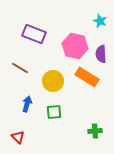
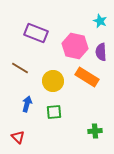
purple rectangle: moved 2 px right, 1 px up
purple semicircle: moved 2 px up
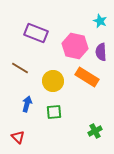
green cross: rotated 24 degrees counterclockwise
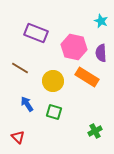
cyan star: moved 1 px right
pink hexagon: moved 1 px left, 1 px down
purple semicircle: moved 1 px down
blue arrow: rotated 49 degrees counterclockwise
green square: rotated 21 degrees clockwise
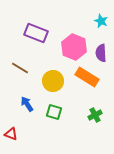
pink hexagon: rotated 10 degrees clockwise
green cross: moved 16 px up
red triangle: moved 7 px left, 3 px up; rotated 24 degrees counterclockwise
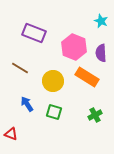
purple rectangle: moved 2 px left
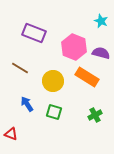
purple semicircle: rotated 108 degrees clockwise
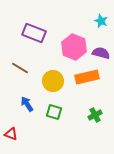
orange rectangle: rotated 45 degrees counterclockwise
